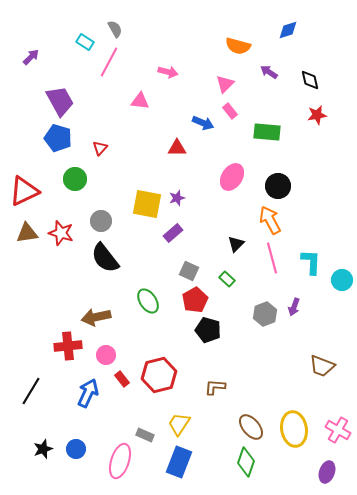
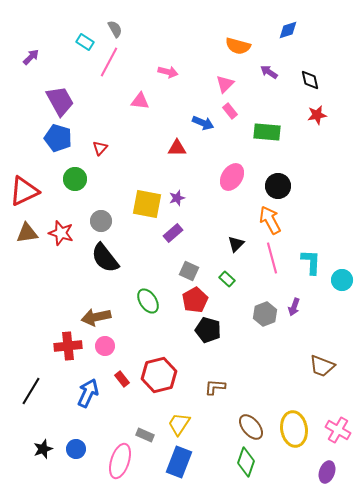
pink circle at (106, 355): moved 1 px left, 9 px up
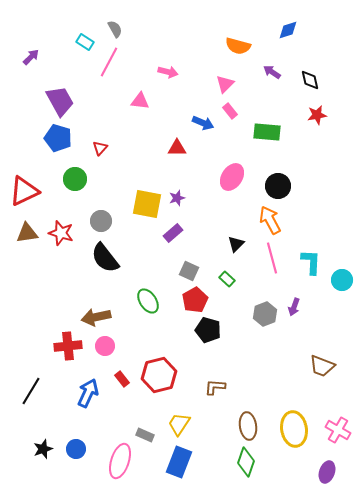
purple arrow at (269, 72): moved 3 px right
brown ellipse at (251, 427): moved 3 px left, 1 px up; rotated 32 degrees clockwise
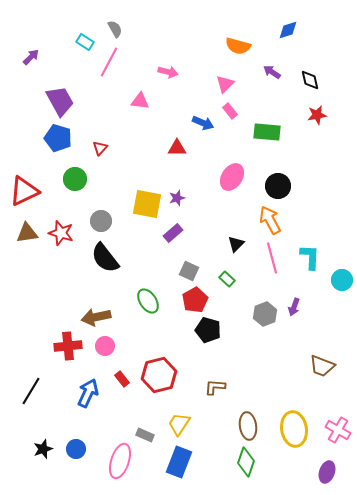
cyan L-shape at (311, 262): moved 1 px left, 5 px up
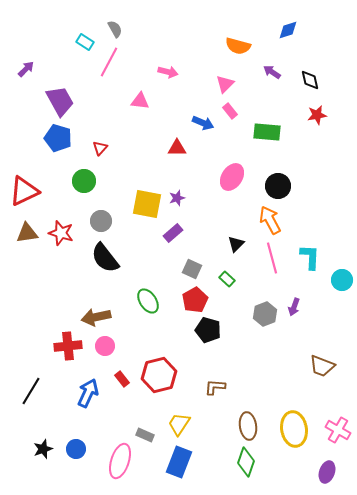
purple arrow at (31, 57): moved 5 px left, 12 px down
green circle at (75, 179): moved 9 px right, 2 px down
gray square at (189, 271): moved 3 px right, 2 px up
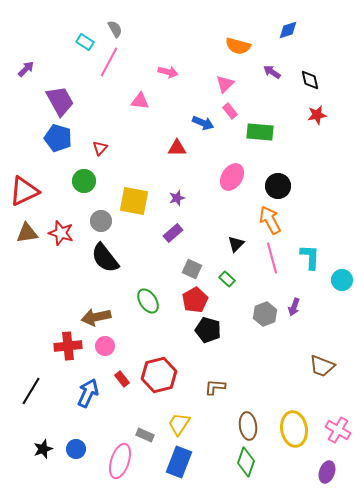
green rectangle at (267, 132): moved 7 px left
yellow square at (147, 204): moved 13 px left, 3 px up
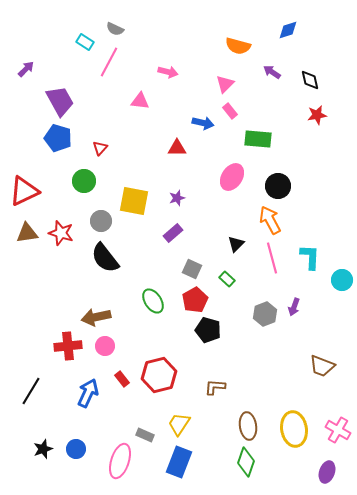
gray semicircle at (115, 29): rotated 144 degrees clockwise
blue arrow at (203, 123): rotated 10 degrees counterclockwise
green rectangle at (260, 132): moved 2 px left, 7 px down
green ellipse at (148, 301): moved 5 px right
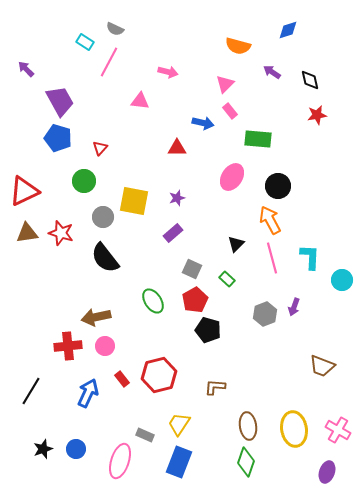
purple arrow at (26, 69): rotated 90 degrees counterclockwise
gray circle at (101, 221): moved 2 px right, 4 px up
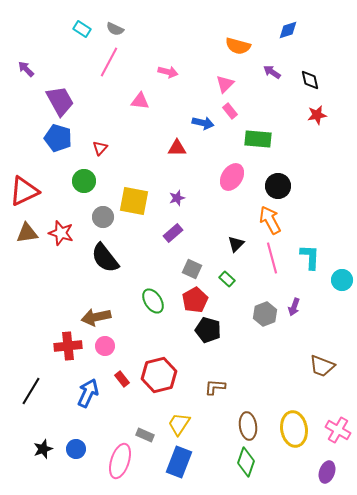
cyan rectangle at (85, 42): moved 3 px left, 13 px up
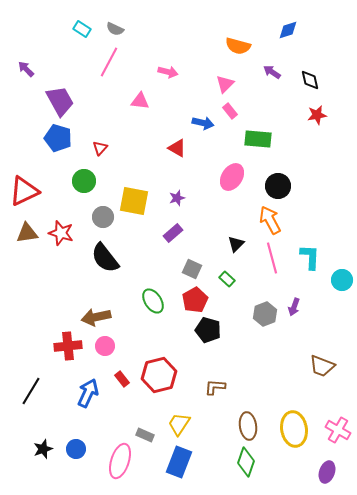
red triangle at (177, 148): rotated 30 degrees clockwise
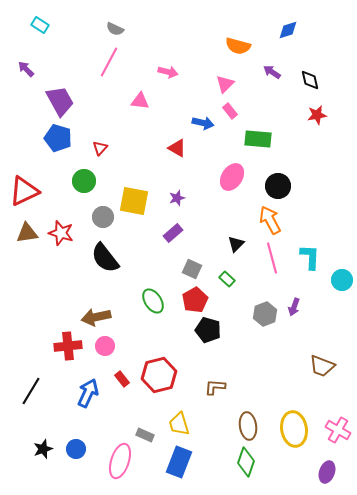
cyan rectangle at (82, 29): moved 42 px left, 4 px up
yellow trapezoid at (179, 424): rotated 50 degrees counterclockwise
